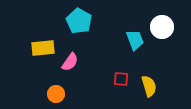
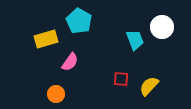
yellow rectangle: moved 3 px right, 9 px up; rotated 10 degrees counterclockwise
yellow semicircle: rotated 120 degrees counterclockwise
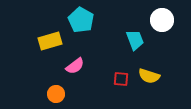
cyan pentagon: moved 2 px right, 1 px up
white circle: moved 7 px up
yellow rectangle: moved 4 px right, 2 px down
pink semicircle: moved 5 px right, 4 px down; rotated 18 degrees clockwise
yellow semicircle: moved 10 px up; rotated 115 degrees counterclockwise
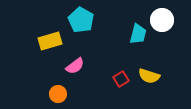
cyan trapezoid: moved 3 px right, 6 px up; rotated 35 degrees clockwise
red square: rotated 35 degrees counterclockwise
orange circle: moved 2 px right
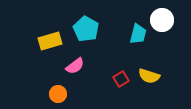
cyan pentagon: moved 5 px right, 9 px down
